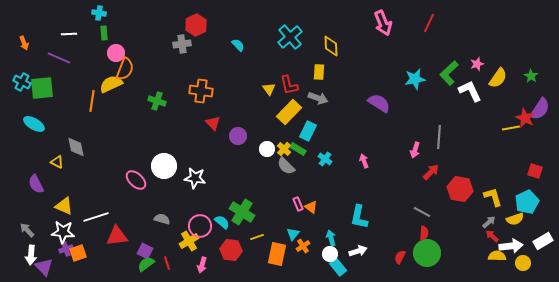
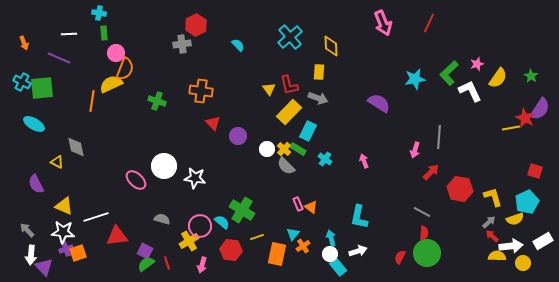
green cross at (242, 212): moved 2 px up
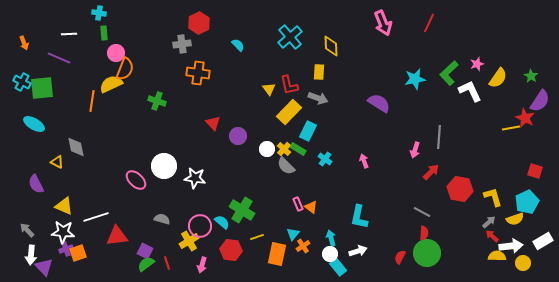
red hexagon at (196, 25): moved 3 px right, 2 px up
orange cross at (201, 91): moved 3 px left, 18 px up
purple semicircle at (540, 109): moved 8 px up
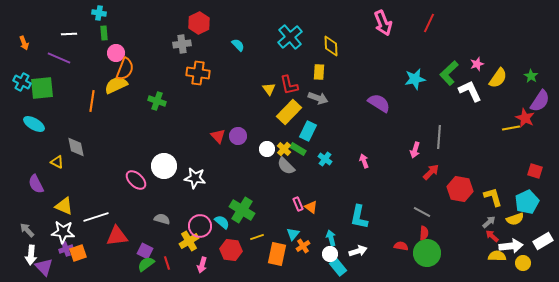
yellow semicircle at (111, 84): moved 5 px right, 1 px down
red triangle at (213, 123): moved 5 px right, 13 px down
red semicircle at (400, 257): moved 1 px right, 11 px up; rotated 72 degrees clockwise
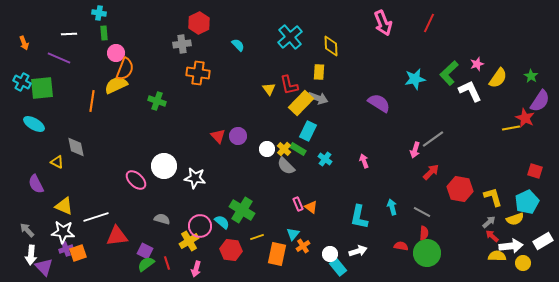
yellow rectangle at (289, 112): moved 12 px right, 9 px up
gray line at (439, 137): moved 6 px left, 2 px down; rotated 50 degrees clockwise
cyan arrow at (331, 238): moved 61 px right, 31 px up
pink arrow at (202, 265): moved 6 px left, 4 px down
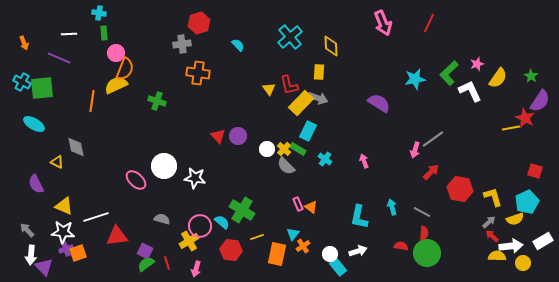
red hexagon at (199, 23): rotated 10 degrees clockwise
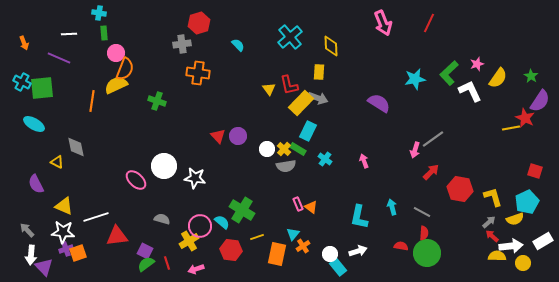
gray semicircle at (286, 166): rotated 54 degrees counterclockwise
pink arrow at (196, 269): rotated 56 degrees clockwise
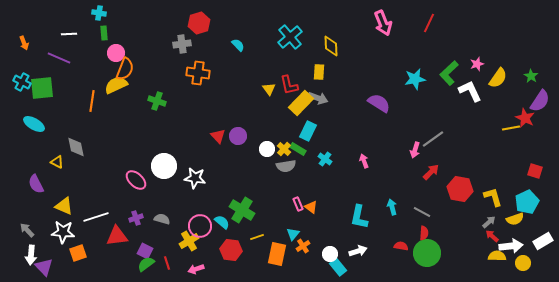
purple cross at (66, 249): moved 70 px right, 31 px up
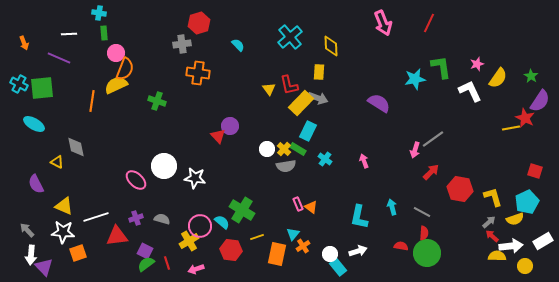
green L-shape at (449, 73): moved 8 px left, 6 px up; rotated 125 degrees clockwise
cyan cross at (22, 82): moved 3 px left, 2 px down
purple circle at (238, 136): moved 8 px left, 10 px up
yellow circle at (523, 263): moved 2 px right, 3 px down
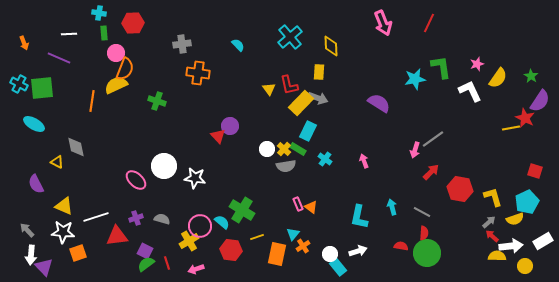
red hexagon at (199, 23): moved 66 px left; rotated 15 degrees clockwise
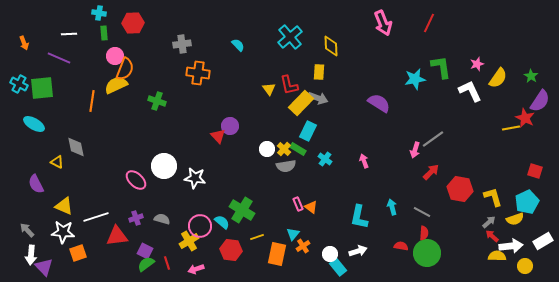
pink circle at (116, 53): moved 1 px left, 3 px down
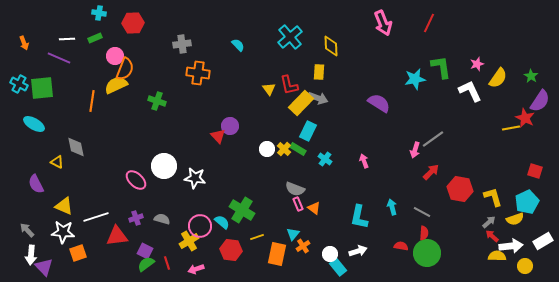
green rectangle at (104, 33): moved 9 px left, 5 px down; rotated 72 degrees clockwise
white line at (69, 34): moved 2 px left, 5 px down
gray semicircle at (286, 166): moved 9 px right, 23 px down; rotated 30 degrees clockwise
orange triangle at (311, 207): moved 3 px right, 1 px down
